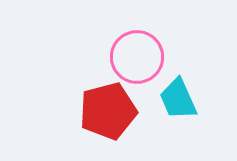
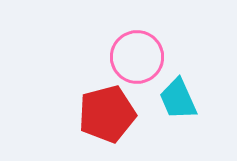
red pentagon: moved 1 px left, 3 px down
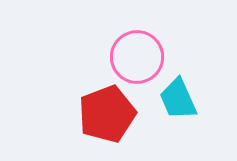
red pentagon: rotated 6 degrees counterclockwise
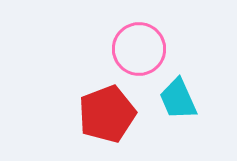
pink circle: moved 2 px right, 8 px up
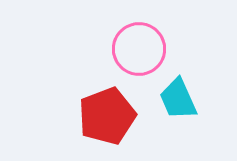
red pentagon: moved 2 px down
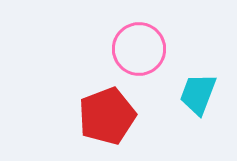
cyan trapezoid: moved 20 px right, 5 px up; rotated 45 degrees clockwise
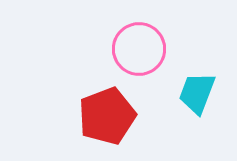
cyan trapezoid: moved 1 px left, 1 px up
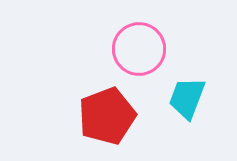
cyan trapezoid: moved 10 px left, 5 px down
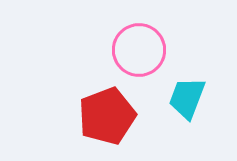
pink circle: moved 1 px down
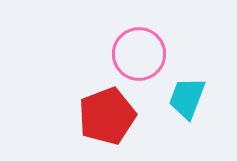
pink circle: moved 4 px down
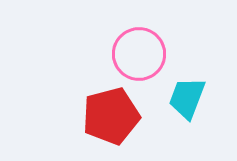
red pentagon: moved 4 px right; rotated 6 degrees clockwise
